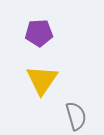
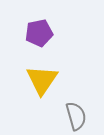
purple pentagon: rotated 8 degrees counterclockwise
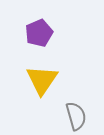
purple pentagon: rotated 12 degrees counterclockwise
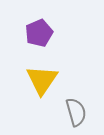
gray semicircle: moved 4 px up
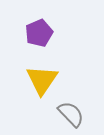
gray semicircle: moved 5 px left, 2 px down; rotated 28 degrees counterclockwise
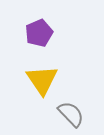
yellow triangle: rotated 8 degrees counterclockwise
